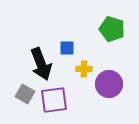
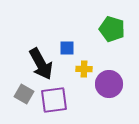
black arrow: rotated 8 degrees counterclockwise
gray square: moved 1 px left
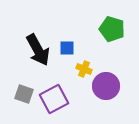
black arrow: moved 3 px left, 14 px up
yellow cross: rotated 21 degrees clockwise
purple circle: moved 3 px left, 2 px down
gray square: rotated 12 degrees counterclockwise
purple square: moved 1 px up; rotated 20 degrees counterclockwise
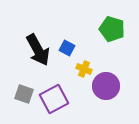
blue square: rotated 28 degrees clockwise
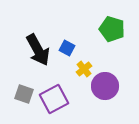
yellow cross: rotated 28 degrees clockwise
purple circle: moved 1 px left
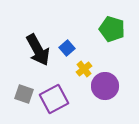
blue square: rotated 21 degrees clockwise
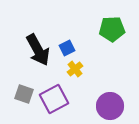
green pentagon: rotated 20 degrees counterclockwise
blue square: rotated 14 degrees clockwise
yellow cross: moved 9 px left
purple circle: moved 5 px right, 20 px down
